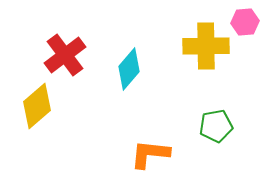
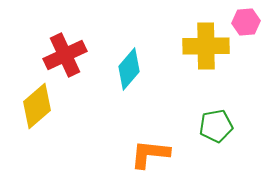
pink hexagon: moved 1 px right
red cross: rotated 12 degrees clockwise
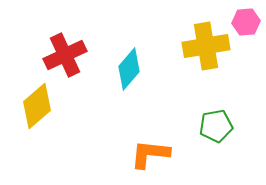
yellow cross: rotated 9 degrees counterclockwise
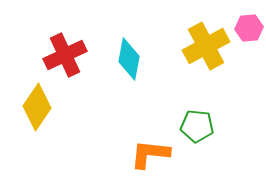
pink hexagon: moved 3 px right, 6 px down
yellow cross: rotated 18 degrees counterclockwise
cyan diamond: moved 10 px up; rotated 30 degrees counterclockwise
yellow diamond: moved 1 px down; rotated 15 degrees counterclockwise
green pentagon: moved 19 px left; rotated 16 degrees clockwise
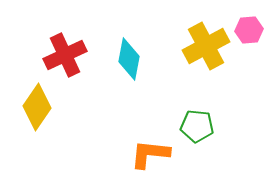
pink hexagon: moved 2 px down
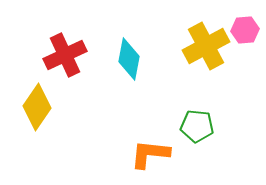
pink hexagon: moved 4 px left
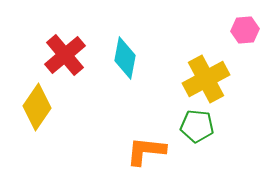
yellow cross: moved 33 px down
red cross: rotated 15 degrees counterclockwise
cyan diamond: moved 4 px left, 1 px up
orange L-shape: moved 4 px left, 3 px up
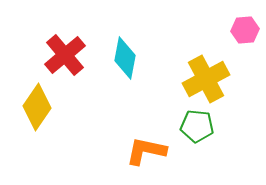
orange L-shape: rotated 6 degrees clockwise
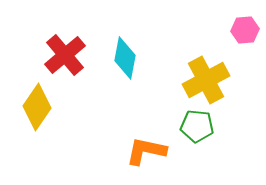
yellow cross: moved 1 px down
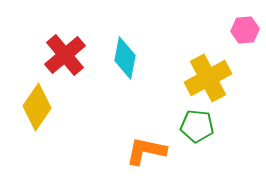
yellow cross: moved 2 px right, 2 px up
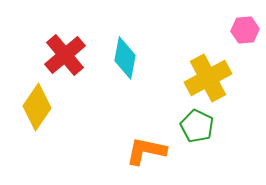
green pentagon: rotated 20 degrees clockwise
